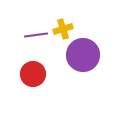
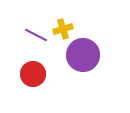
purple line: rotated 35 degrees clockwise
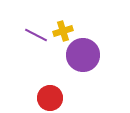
yellow cross: moved 2 px down
red circle: moved 17 px right, 24 px down
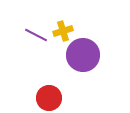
red circle: moved 1 px left
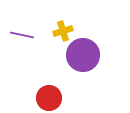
purple line: moved 14 px left; rotated 15 degrees counterclockwise
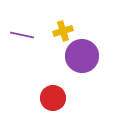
purple circle: moved 1 px left, 1 px down
red circle: moved 4 px right
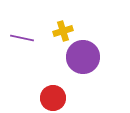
purple line: moved 3 px down
purple circle: moved 1 px right, 1 px down
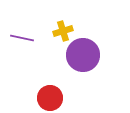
purple circle: moved 2 px up
red circle: moved 3 px left
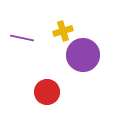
red circle: moved 3 px left, 6 px up
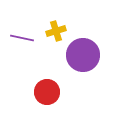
yellow cross: moved 7 px left
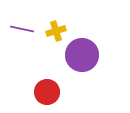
purple line: moved 9 px up
purple circle: moved 1 px left
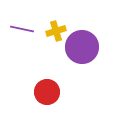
purple circle: moved 8 px up
